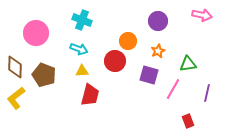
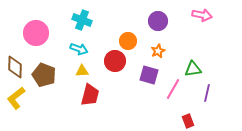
green triangle: moved 5 px right, 5 px down
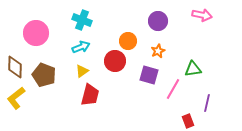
cyan arrow: moved 2 px right, 2 px up; rotated 42 degrees counterclockwise
yellow triangle: rotated 32 degrees counterclockwise
purple line: moved 10 px down
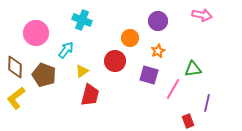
orange circle: moved 2 px right, 3 px up
cyan arrow: moved 15 px left, 3 px down; rotated 30 degrees counterclockwise
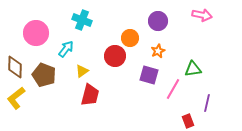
cyan arrow: moved 1 px up
red circle: moved 5 px up
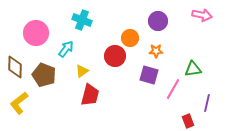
orange star: moved 2 px left; rotated 24 degrees clockwise
yellow L-shape: moved 3 px right, 5 px down
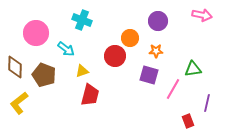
cyan arrow: rotated 90 degrees clockwise
yellow triangle: rotated 16 degrees clockwise
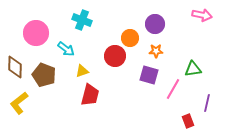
purple circle: moved 3 px left, 3 px down
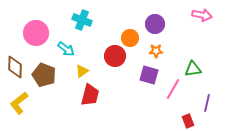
yellow triangle: rotated 16 degrees counterclockwise
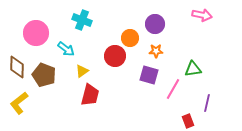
brown diamond: moved 2 px right
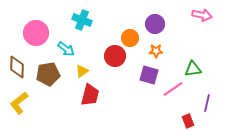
brown pentagon: moved 4 px right, 1 px up; rotated 30 degrees counterclockwise
pink line: rotated 25 degrees clockwise
